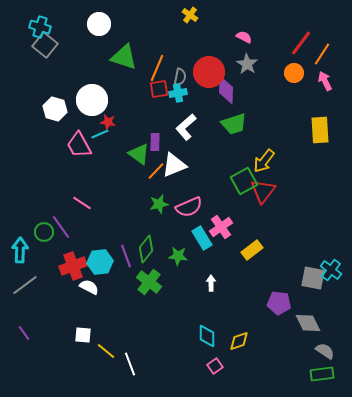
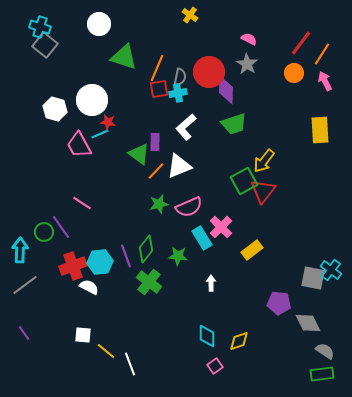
pink semicircle at (244, 37): moved 5 px right, 2 px down
white triangle at (174, 165): moved 5 px right, 1 px down
pink cross at (221, 227): rotated 10 degrees counterclockwise
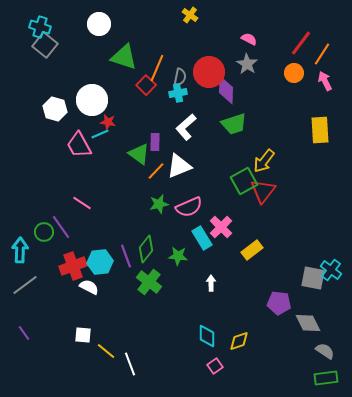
red square at (159, 89): moved 13 px left, 4 px up; rotated 36 degrees counterclockwise
green rectangle at (322, 374): moved 4 px right, 4 px down
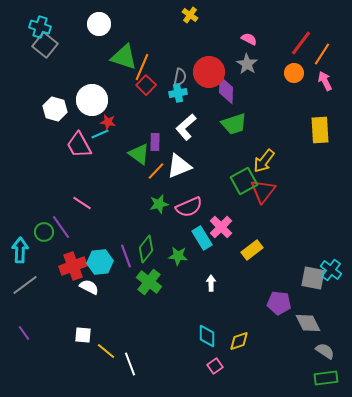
orange line at (157, 68): moved 15 px left, 1 px up
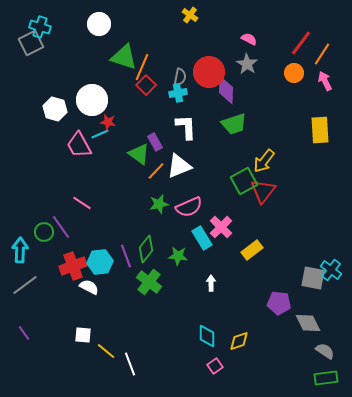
gray square at (45, 45): moved 14 px left, 2 px up; rotated 25 degrees clockwise
white L-shape at (186, 127): rotated 128 degrees clockwise
purple rectangle at (155, 142): rotated 30 degrees counterclockwise
